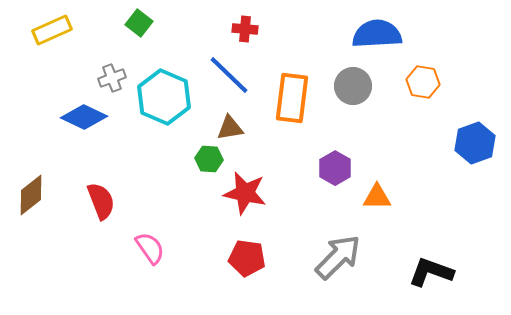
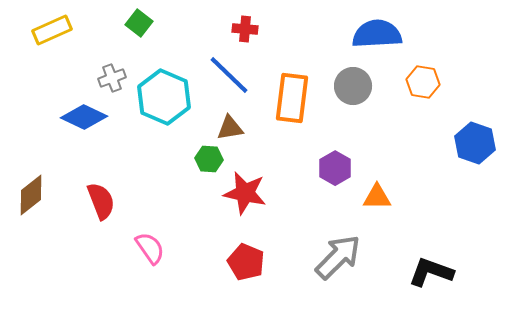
blue hexagon: rotated 21 degrees counterclockwise
red pentagon: moved 1 px left, 4 px down; rotated 15 degrees clockwise
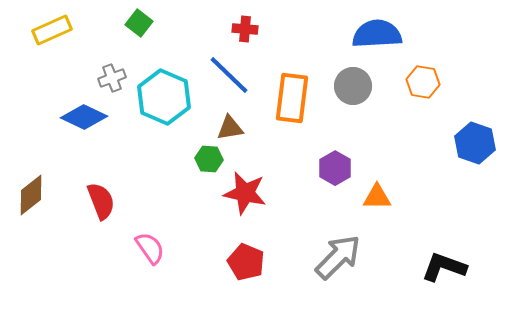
black L-shape: moved 13 px right, 5 px up
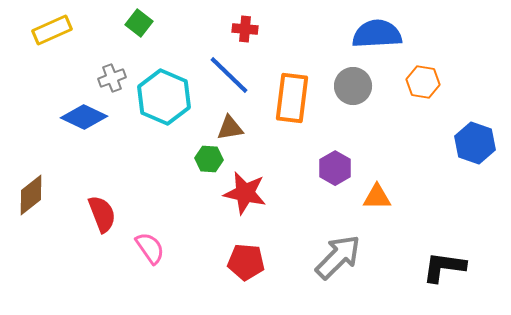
red semicircle: moved 1 px right, 13 px down
red pentagon: rotated 18 degrees counterclockwise
black L-shape: rotated 12 degrees counterclockwise
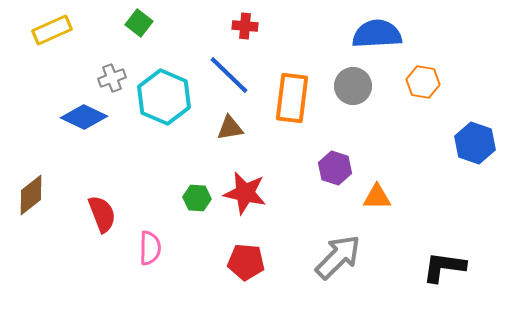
red cross: moved 3 px up
green hexagon: moved 12 px left, 39 px down
purple hexagon: rotated 12 degrees counterclockwise
pink semicircle: rotated 36 degrees clockwise
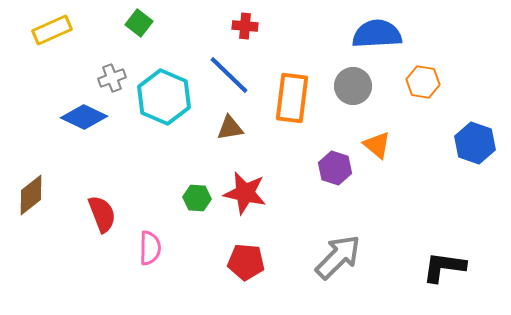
orange triangle: moved 52 px up; rotated 40 degrees clockwise
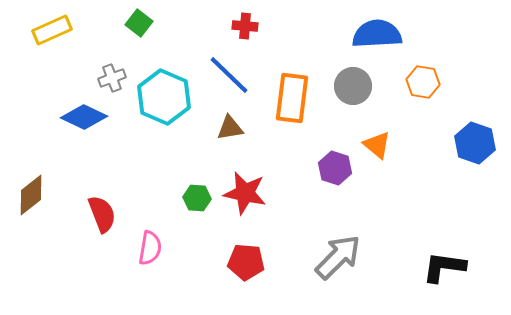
pink semicircle: rotated 8 degrees clockwise
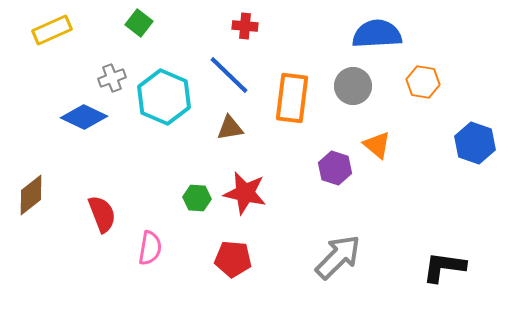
red pentagon: moved 13 px left, 3 px up
